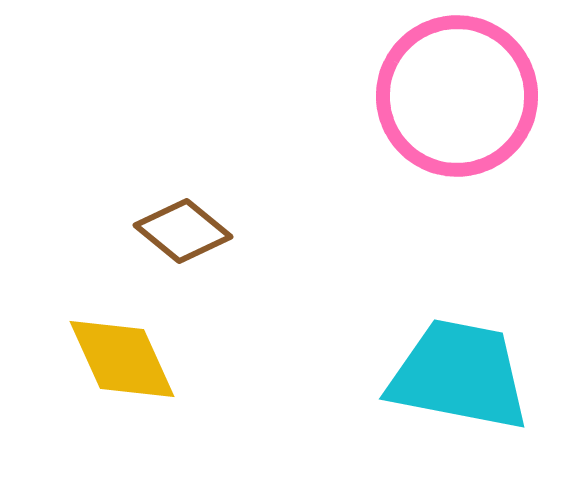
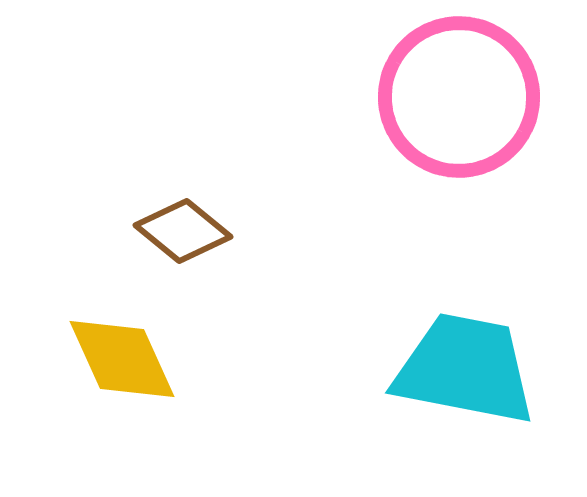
pink circle: moved 2 px right, 1 px down
cyan trapezoid: moved 6 px right, 6 px up
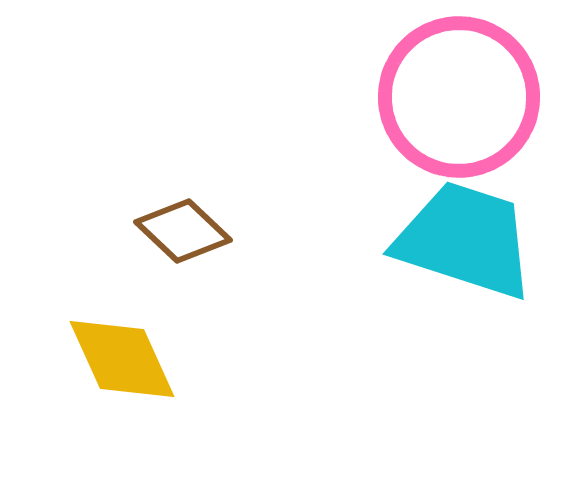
brown diamond: rotated 4 degrees clockwise
cyan trapezoid: moved 129 px up; rotated 7 degrees clockwise
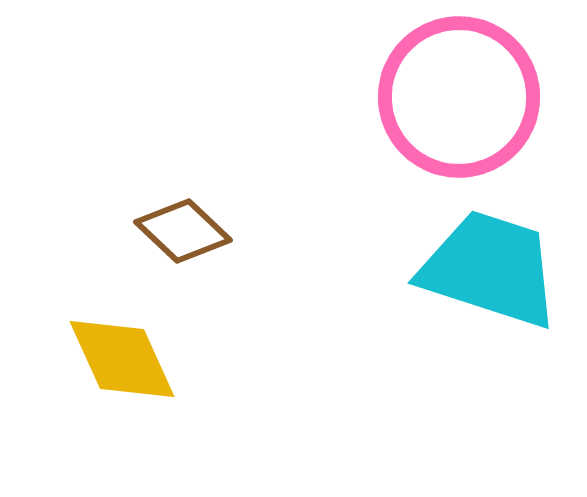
cyan trapezoid: moved 25 px right, 29 px down
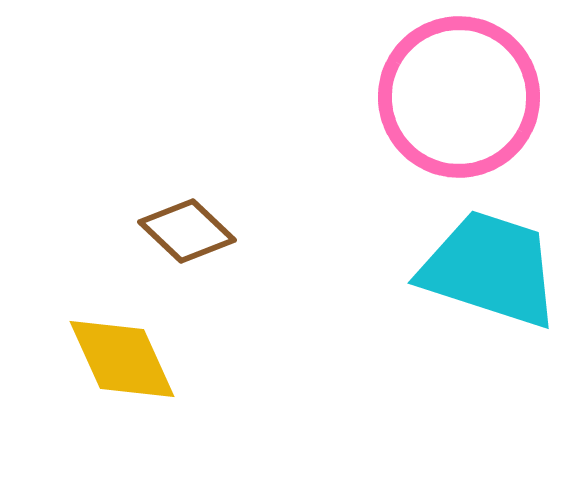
brown diamond: moved 4 px right
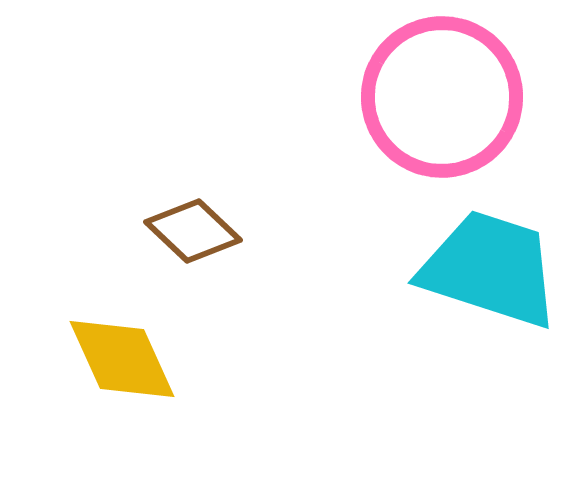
pink circle: moved 17 px left
brown diamond: moved 6 px right
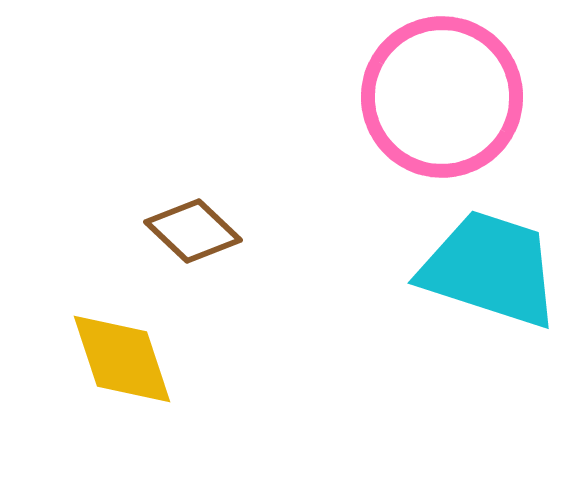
yellow diamond: rotated 6 degrees clockwise
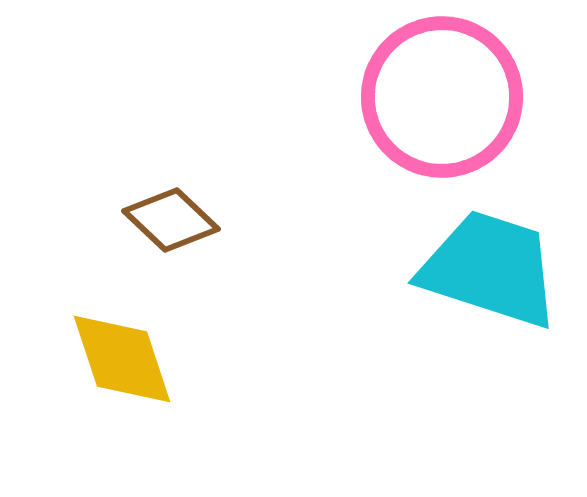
brown diamond: moved 22 px left, 11 px up
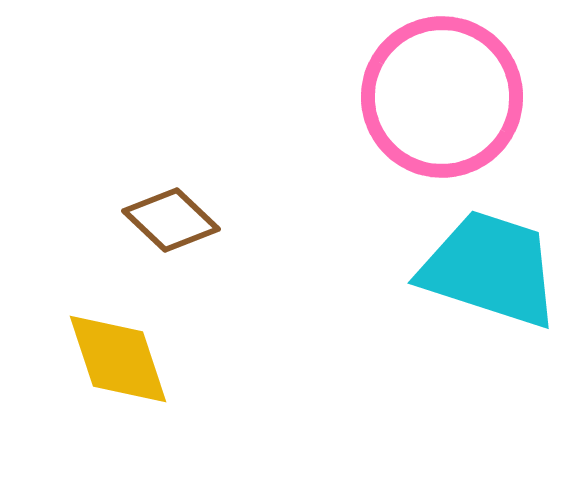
yellow diamond: moved 4 px left
